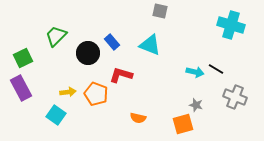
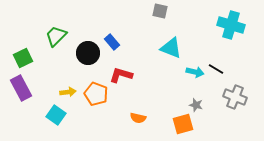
cyan triangle: moved 21 px right, 3 px down
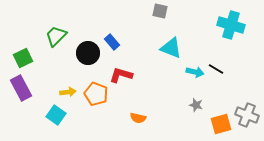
gray cross: moved 12 px right, 18 px down
orange square: moved 38 px right
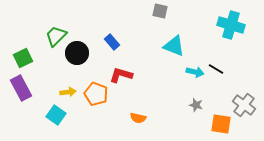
cyan triangle: moved 3 px right, 2 px up
black circle: moved 11 px left
gray cross: moved 3 px left, 10 px up; rotated 15 degrees clockwise
orange square: rotated 25 degrees clockwise
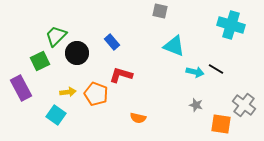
green square: moved 17 px right, 3 px down
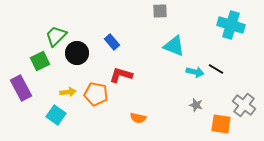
gray square: rotated 14 degrees counterclockwise
orange pentagon: rotated 10 degrees counterclockwise
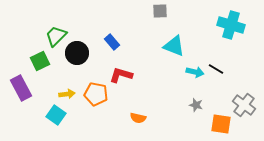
yellow arrow: moved 1 px left, 2 px down
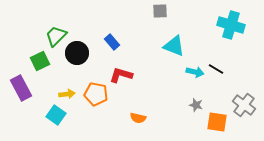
orange square: moved 4 px left, 2 px up
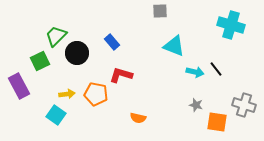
black line: rotated 21 degrees clockwise
purple rectangle: moved 2 px left, 2 px up
gray cross: rotated 20 degrees counterclockwise
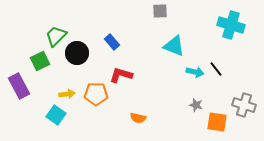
orange pentagon: rotated 10 degrees counterclockwise
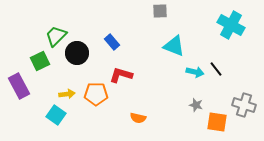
cyan cross: rotated 12 degrees clockwise
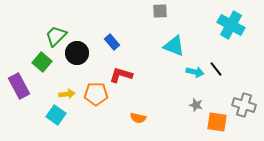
green square: moved 2 px right, 1 px down; rotated 24 degrees counterclockwise
